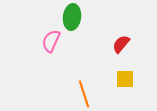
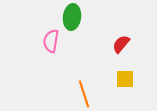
pink semicircle: rotated 15 degrees counterclockwise
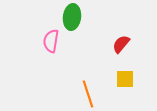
orange line: moved 4 px right
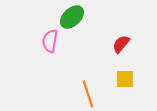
green ellipse: rotated 40 degrees clockwise
pink semicircle: moved 1 px left
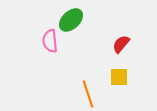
green ellipse: moved 1 px left, 3 px down
pink semicircle: rotated 15 degrees counterclockwise
yellow square: moved 6 px left, 2 px up
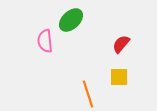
pink semicircle: moved 5 px left
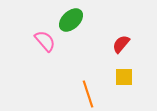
pink semicircle: rotated 145 degrees clockwise
yellow square: moved 5 px right
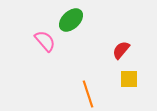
red semicircle: moved 6 px down
yellow square: moved 5 px right, 2 px down
